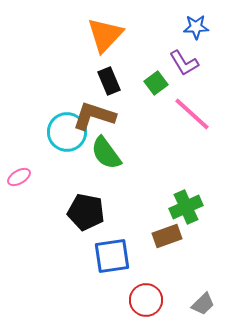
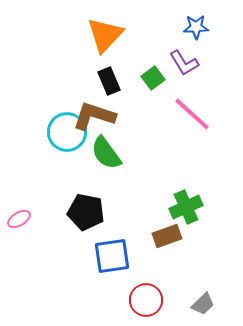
green square: moved 3 px left, 5 px up
pink ellipse: moved 42 px down
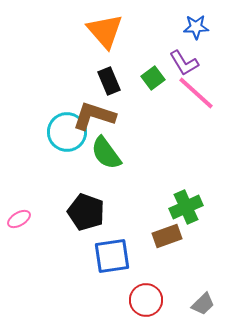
orange triangle: moved 4 px up; rotated 24 degrees counterclockwise
pink line: moved 4 px right, 21 px up
black pentagon: rotated 9 degrees clockwise
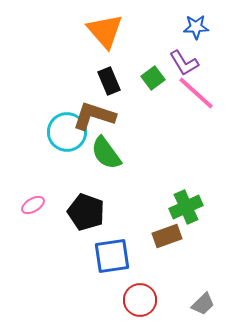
pink ellipse: moved 14 px right, 14 px up
red circle: moved 6 px left
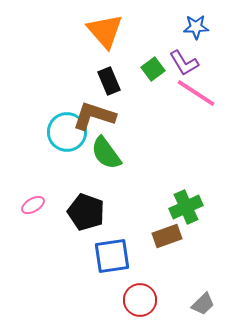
green square: moved 9 px up
pink line: rotated 9 degrees counterclockwise
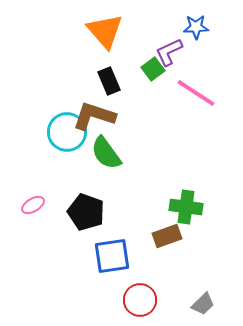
purple L-shape: moved 15 px left, 11 px up; rotated 96 degrees clockwise
green cross: rotated 32 degrees clockwise
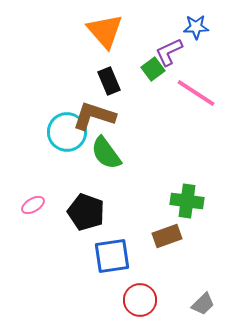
green cross: moved 1 px right, 6 px up
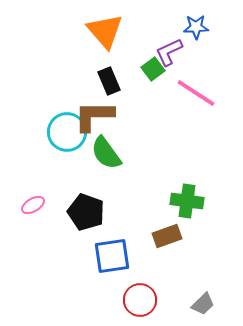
brown L-shape: rotated 18 degrees counterclockwise
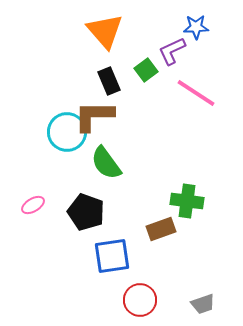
purple L-shape: moved 3 px right, 1 px up
green square: moved 7 px left, 1 px down
green semicircle: moved 10 px down
brown rectangle: moved 6 px left, 7 px up
gray trapezoid: rotated 25 degrees clockwise
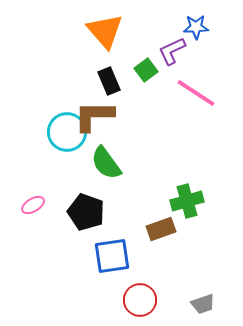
green cross: rotated 24 degrees counterclockwise
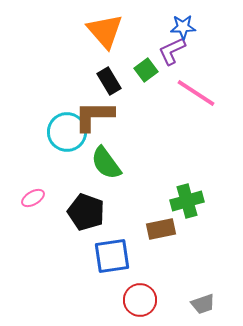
blue star: moved 13 px left
black rectangle: rotated 8 degrees counterclockwise
pink ellipse: moved 7 px up
brown rectangle: rotated 8 degrees clockwise
